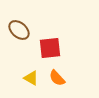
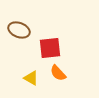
brown ellipse: rotated 20 degrees counterclockwise
orange semicircle: moved 1 px right, 5 px up
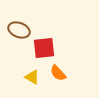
red square: moved 6 px left
yellow triangle: moved 1 px right, 1 px up
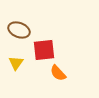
red square: moved 2 px down
yellow triangle: moved 16 px left, 14 px up; rotated 35 degrees clockwise
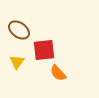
brown ellipse: rotated 15 degrees clockwise
yellow triangle: moved 1 px right, 1 px up
